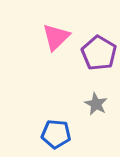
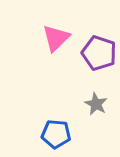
pink triangle: moved 1 px down
purple pentagon: rotated 12 degrees counterclockwise
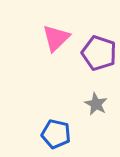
blue pentagon: rotated 8 degrees clockwise
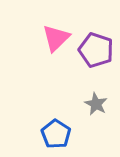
purple pentagon: moved 3 px left, 3 px up
blue pentagon: rotated 20 degrees clockwise
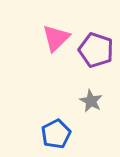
gray star: moved 5 px left, 3 px up
blue pentagon: rotated 12 degrees clockwise
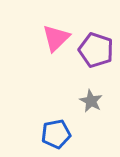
blue pentagon: rotated 16 degrees clockwise
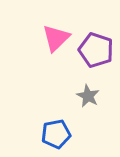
gray star: moved 3 px left, 5 px up
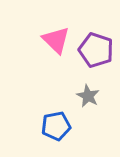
pink triangle: moved 2 px down; rotated 32 degrees counterclockwise
blue pentagon: moved 8 px up
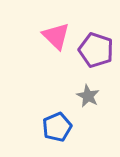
pink triangle: moved 4 px up
blue pentagon: moved 1 px right, 1 px down; rotated 12 degrees counterclockwise
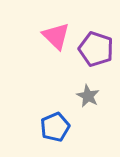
purple pentagon: moved 1 px up
blue pentagon: moved 2 px left
